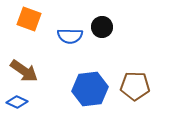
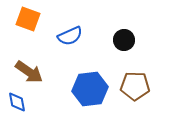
orange square: moved 1 px left
black circle: moved 22 px right, 13 px down
blue semicircle: rotated 25 degrees counterclockwise
brown arrow: moved 5 px right, 1 px down
blue diamond: rotated 55 degrees clockwise
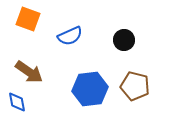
brown pentagon: rotated 12 degrees clockwise
